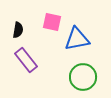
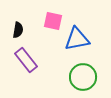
pink square: moved 1 px right, 1 px up
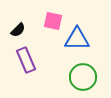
black semicircle: rotated 35 degrees clockwise
blue triangle: rotated 12 degrees clockwise
purple rectangle: rotated 15 degrees clockwise
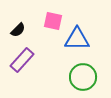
purple rectangle: moved 4 px left; rotated 65 degrees clockwise
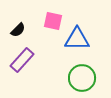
green circle: moved 1 px left, 1 px down
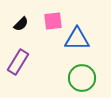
pink square: rotated 18 degrees counterclockwise
black semicircle: moved 3 px right, 6 px up
purple rectangle: moved 4 px left, 2 px down; rotated 10 degrees counterclockwise
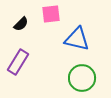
pink square: moved 2 px left, 7 px up
blue triangle: rotated 12 degrees clockwise
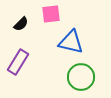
blue triangle: moved 6 px left, 3 px down
green circle: moved 1 px left, 1 px up
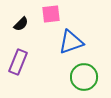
blue triangle: rotated 32 degrees counterclockwise
purple rectangle: rotated 10 degrees counterclockwise
green circle: moved 3 px right
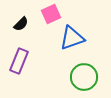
pink square: rotated 18 degrees counterclockwise
blue triangle: moved 1 px right, 4 px up
purple rectangle: moved 1 px right, 1 px up
